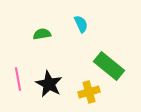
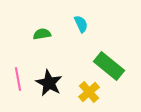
black star: moved 1 px up
yellow cross: rotated 25 degrees counterclockwise
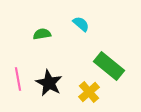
cyan semicircle: rotated 24 degrees counterclockwise
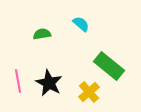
pink line: moved 2 px down
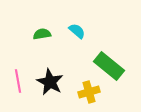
cyan semicircle: moved 4 px left, 7 px down
black star: moved 1 px right, 1 px up
yellow cross: rotated 25 degrees clockwise
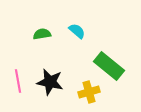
black star: rotated 16 degrees counterclockwise
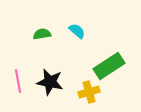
green rectangle: rotated 72 degrees counterclockwise
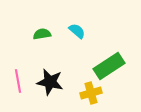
yellow cross: moved 2 px right, 1 px down
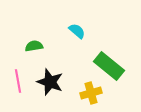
green semicircle: moved 8 px left, 12 px down
green rectangle: rotated 72 degrees clockwise
black star: rotated 8 degrees clockwise
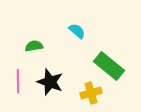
pink line: rotated 10 degrees clockwise
